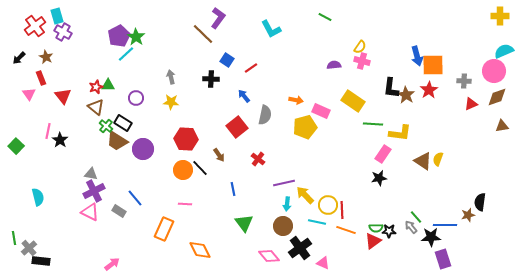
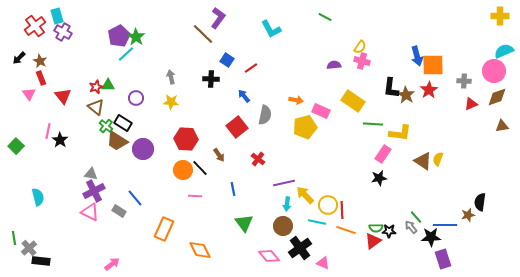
brown star at (46, 57): moved 6 px left, 4 px down
pink line at (185, 204): moved 10 px right, 8 px up
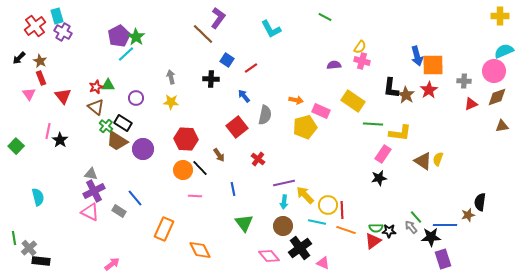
cyan arrow at (287, 204): moved 3 px left, 2 px up
